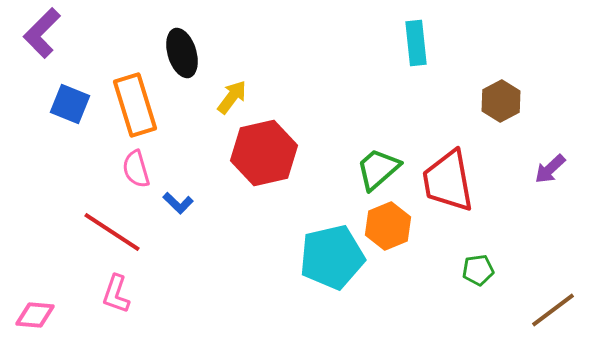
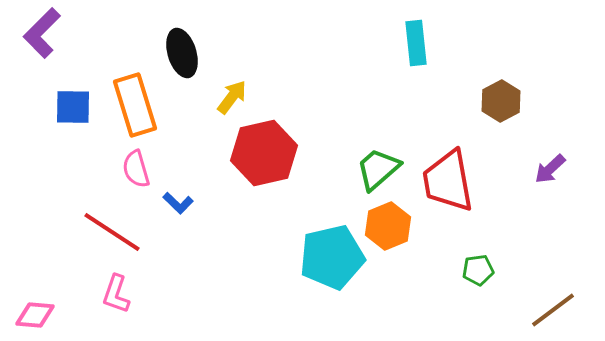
blue square: moved 3 px right, 3 px down; rotated 21 degrees counterclockwise
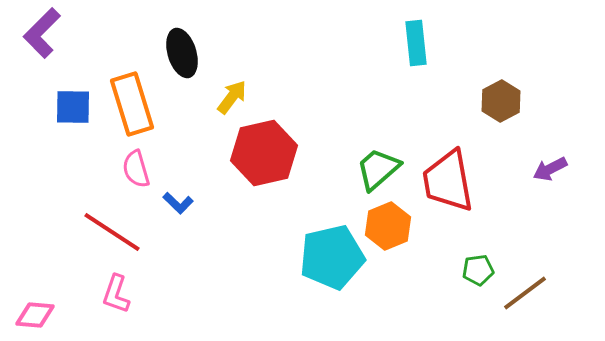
orange rectangle: moved 3 px left, 1 px up
purple arrow: rotated 16 degrees clockwise
brown line: moved 28 px left, 17 px up
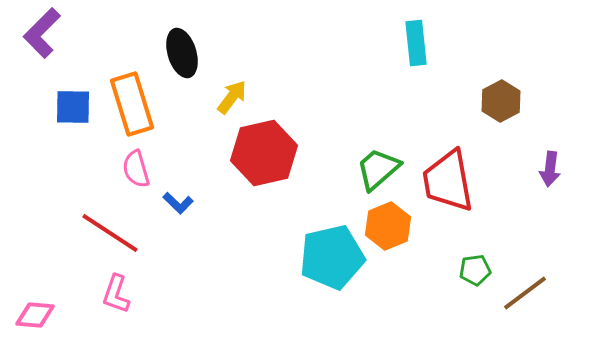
purple arrow: rotated 56 degrees counterclockwise
red line: moved 2 px left, 1 px down
green pentagon: moved 3 px left
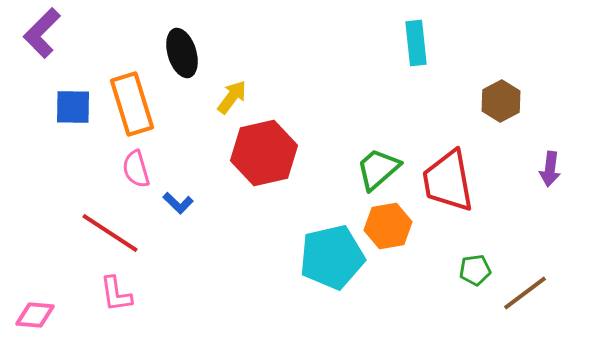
orange hexagon: rotated 12 degrees clockwise
pink L-shape: rotated 27 degrees counterclockwise
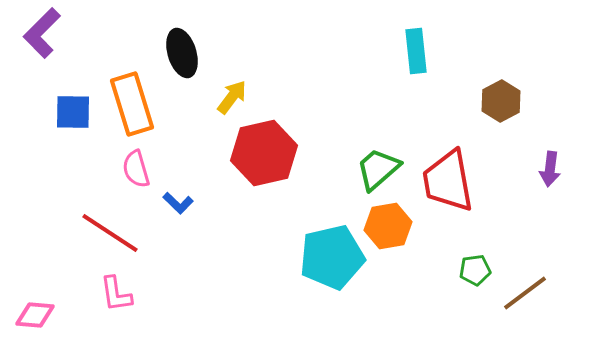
cyan rectangle: moved 8 px down
blue square: moved 5 px down
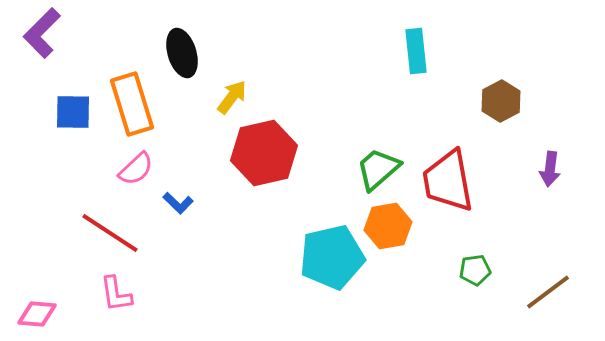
pink semicircle: rotated 117 degrees counterclockwise
brown line: moved 23 px right, 1 px up
pink diamond: moved 2 px right, 1 px up
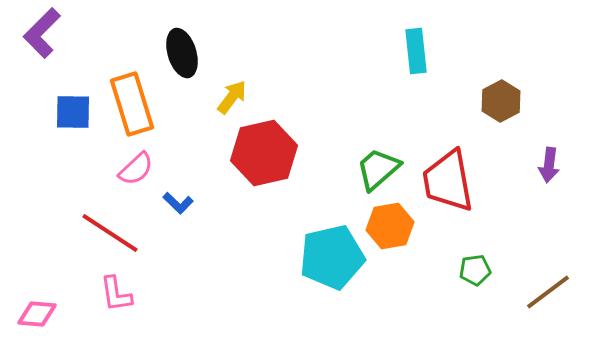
purple arrow: moved 1 px left, 4 px up
orange hexagon: moved 2 px right
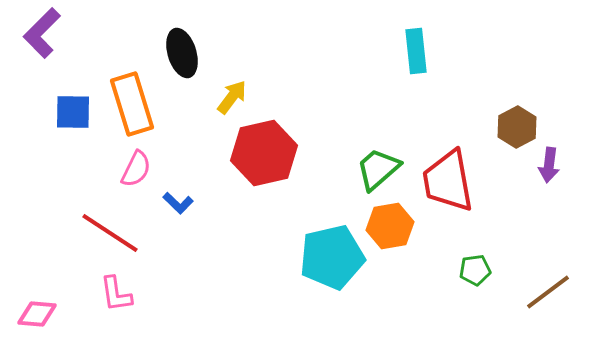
brown hexagon: moved 16 px right, 26 px down
pink semicircle: rotated 21 degrees counterclockwise
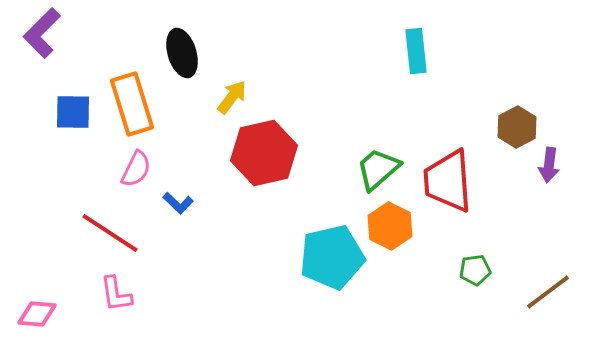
red trapezoid: rotated 6 degrees clockwise
orange hexagon: rotated 24 degrees counterclockwise
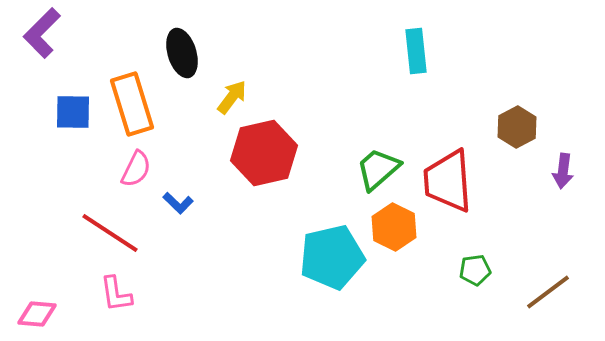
purple arrow: moved 14 px right, 6 px down
orange hexagon: moved 4 px right, 1 px down
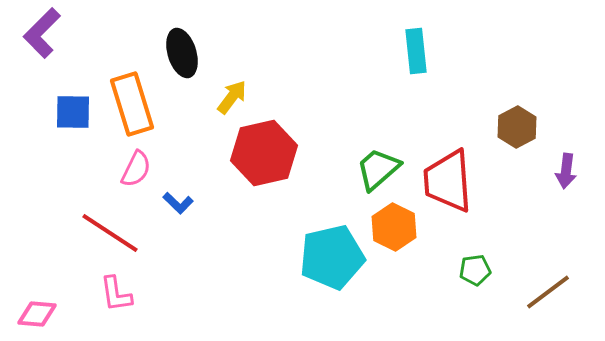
purple arrow: moved 3 px right
